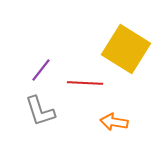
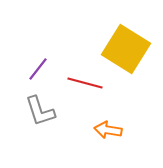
purple line: moved 3 px left, 1 px up
red line: rotated 12 degrees clockwise
orange arrow: moved 6 px left, 8 px down
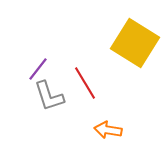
yellow square: moved 9 px right, 6 px up
red line: rotated 44 degrees clockwise
gray L-shape: moved 9 px right, 15 px up
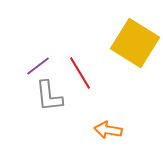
purple line: moved 3 px up; rotated 15 degrees clockwise
red line: moved 5 px left, 10 px up
gray L-shape: rotated 12 degrees clockwise
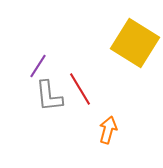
purple line: rotated 20 degrees counterclockwise
red line: moved 16 px down
orange arrow: rotated 96 degrees clockwise
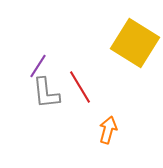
red line: moved 2 px up
gray L-shape: moved 3 px left, 3 px up
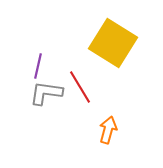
yellow square: moved 22 px left
purple line: rotated 20 degrees counterclockwise
gray L-shape: rotated 104 degrees clockwise
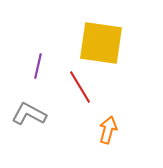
yellow square: moved 12 px left; rotated 24 degrees counterclockwise
gray L-shape: moved 17 px left, 21 px down; rotated 20 degrees clockwise
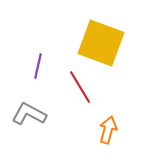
yellow square: rotated 12 degrees clockwise
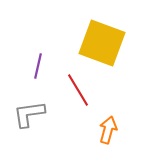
yellow square: moved 1 px right
red line: moved 2 px left, 3 px down
gray L-shape: rotated 36 degrees counterclockwise
